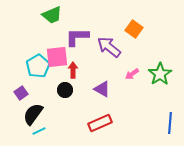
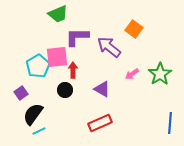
green trapezoid: moved 6 px right, 1 px up
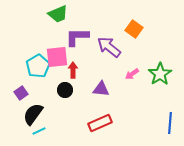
purple triangle: moved 1 px left; rotated 24 degrees counterclockwise
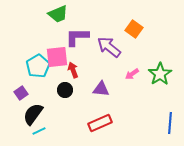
red arrow: rotated 21 degrees counterclockwise
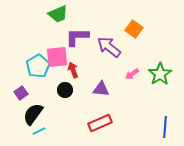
blue line: moved 5 px left, 4 px down
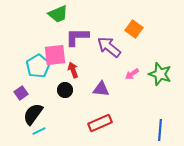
pink square: moved 2 px left, 2 px up
green star: rotated 20 degrees counterclockwise
blue line: moved 5 px left, 3 px down
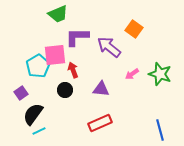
blue line: rotated 20 degrees counterclockwise
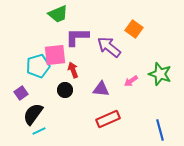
cyan pentagon: rotated 15 degrees clockwise
pink arrow: moved 1 px left, 7 px down
red rectangle: moved 8 px right, 4 px up
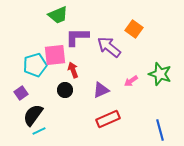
green trapezoid: moved 1 px down
cyan pentagon: moved 3 px left, 1 px up
purple triangle: moved 1 px down; rotated 30 degrees counterclockwise
black semicircle: moved 1 px down
